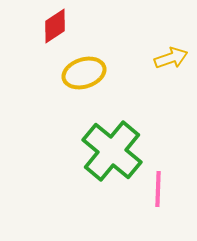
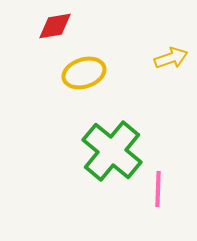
red diamond: rotated 24 degrees clockwise
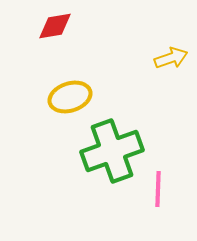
yellow ellipse: moved 14 px left, 24 px down
green cross: rotated 30 degrees clockwise
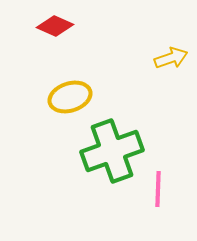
red diamond: rotated 33 degrees clockwise
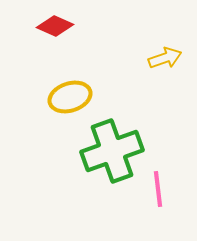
yellow arrow: moved 6 px left
pink line: rotated 9 degrees counterclockwise
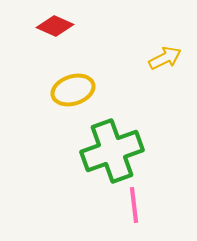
yellow arrow: rotated 8 degrees counterclockwise
yellow ellipse: moved 3 px right, 7 px up
pink line: moved 24 px left, 16 px down
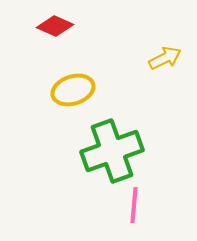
pink line: rotated 12 degrees clockwise
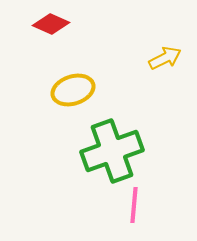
red diamond: moved 4 px left, 2 px up
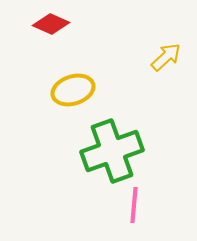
yellow arrow: moved 1 px right, 1 px up; rotated 16 degrees counterclockwise
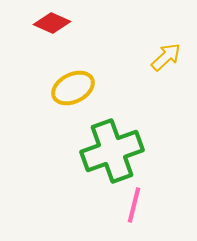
red diamond: moved 1 px right, 1 px up
yellow ellipse: moved 2 px up; rotated 9 degrees counterclockwise
pink line: rotated 9 degrees clockwise
